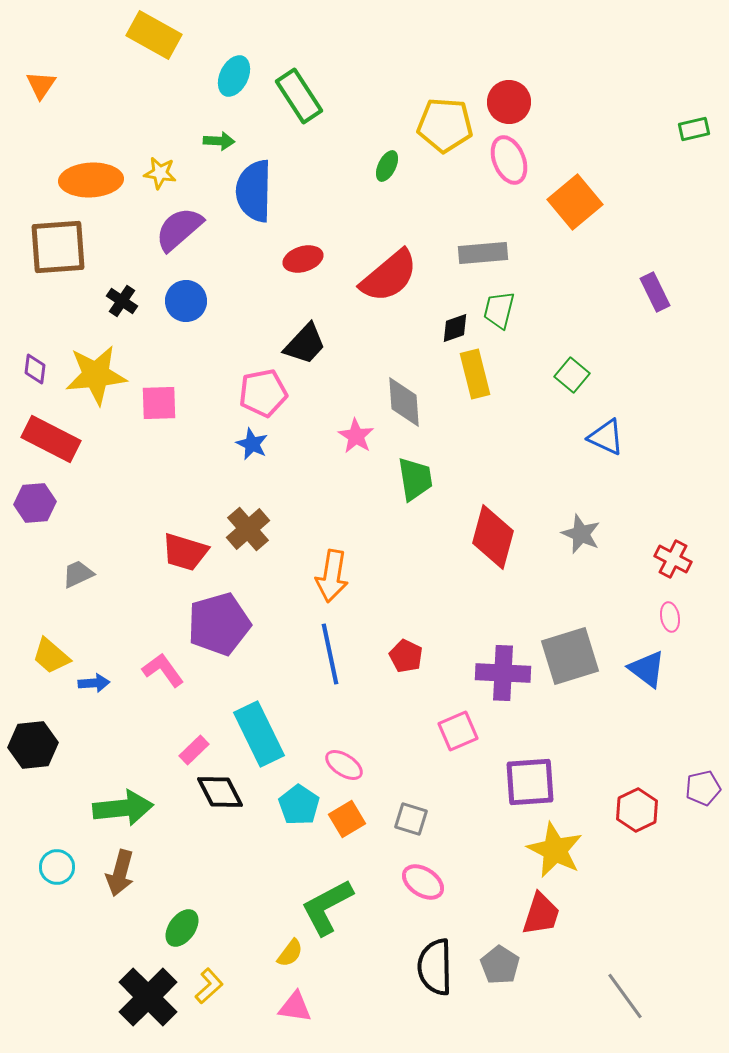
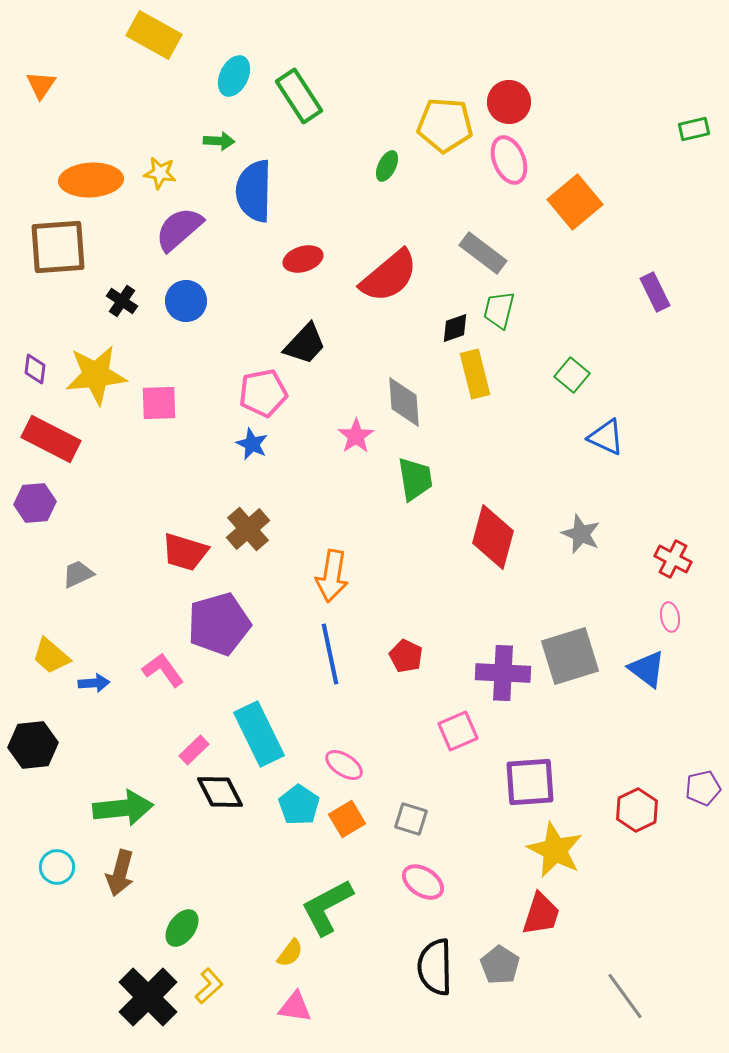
gray rectangle at (483, 253): rotated 42 degrees clockwise
pink star at (356, 436): rotated 6 degrees clockwise
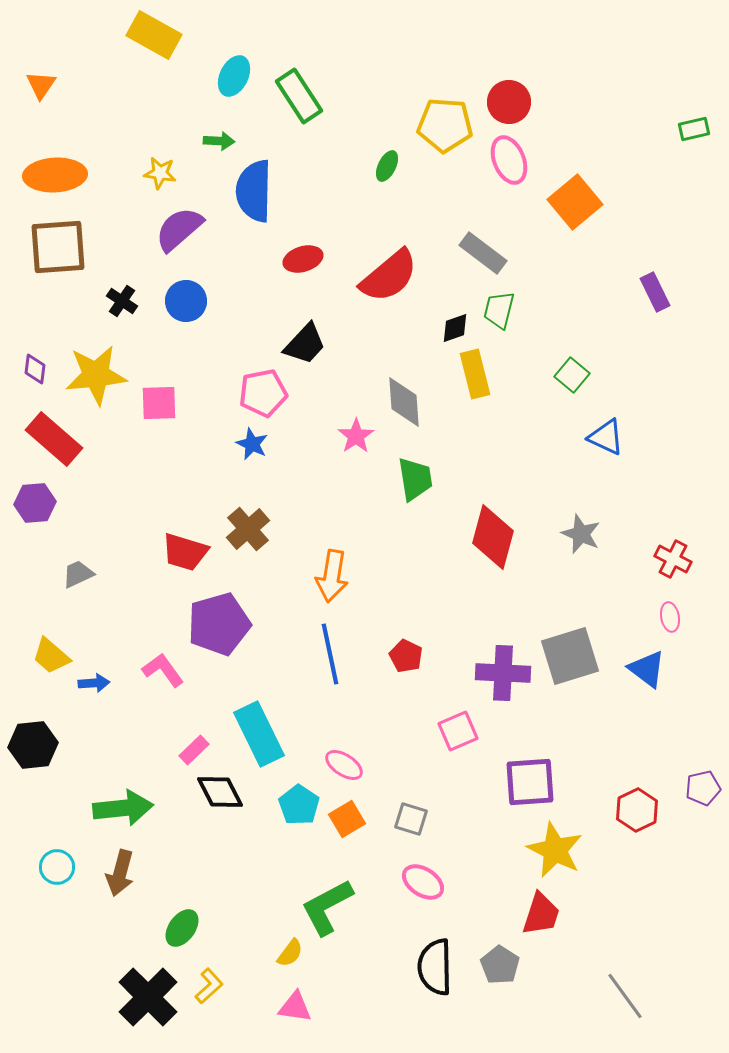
orange ellipse at (91, 180): moved 36 px left, 5 px up
red rectangle at (51, 439): moved 3 px right; rotated 14 degrees clockwise
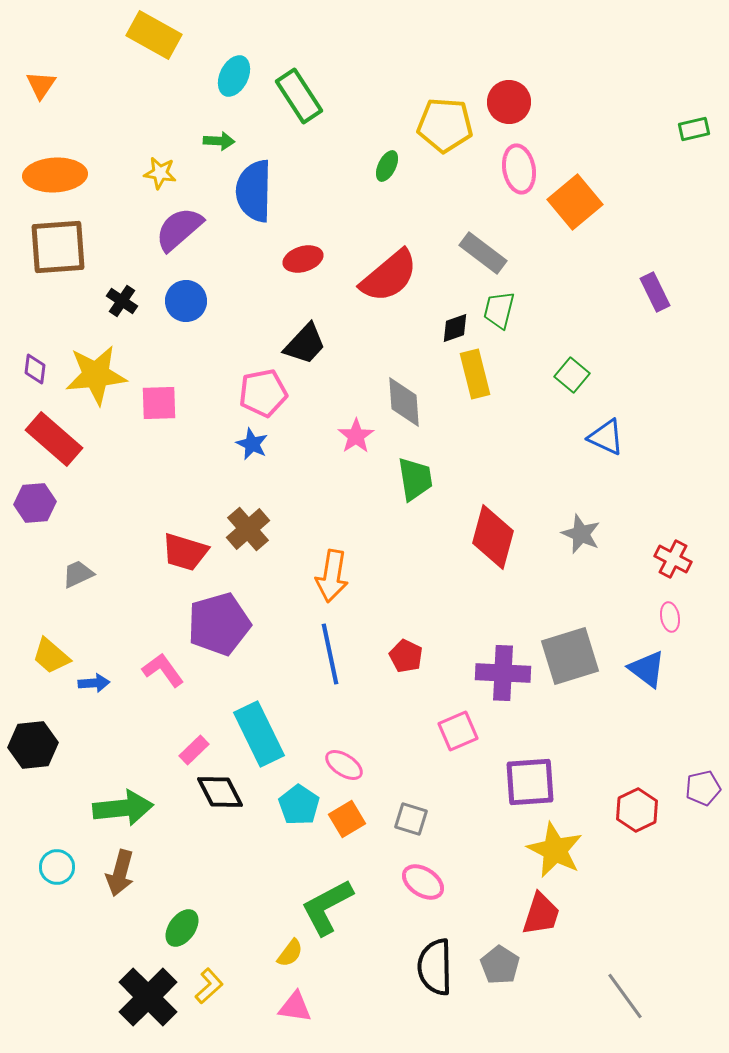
pink ellipse at (509, 160): moved 10 px right, 9 px down; rotated 12 degrees clockwise
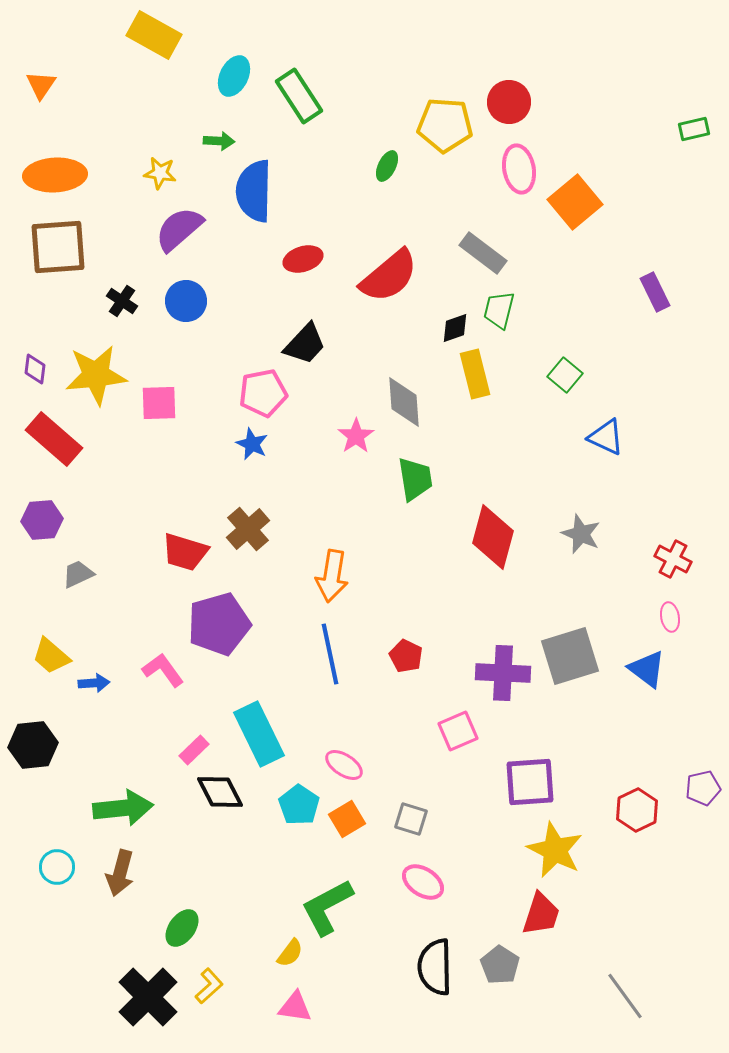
green square at (572, 375): moved 7 px left
purple hexagon at (35, 503): moved 7 px right, 17 px down
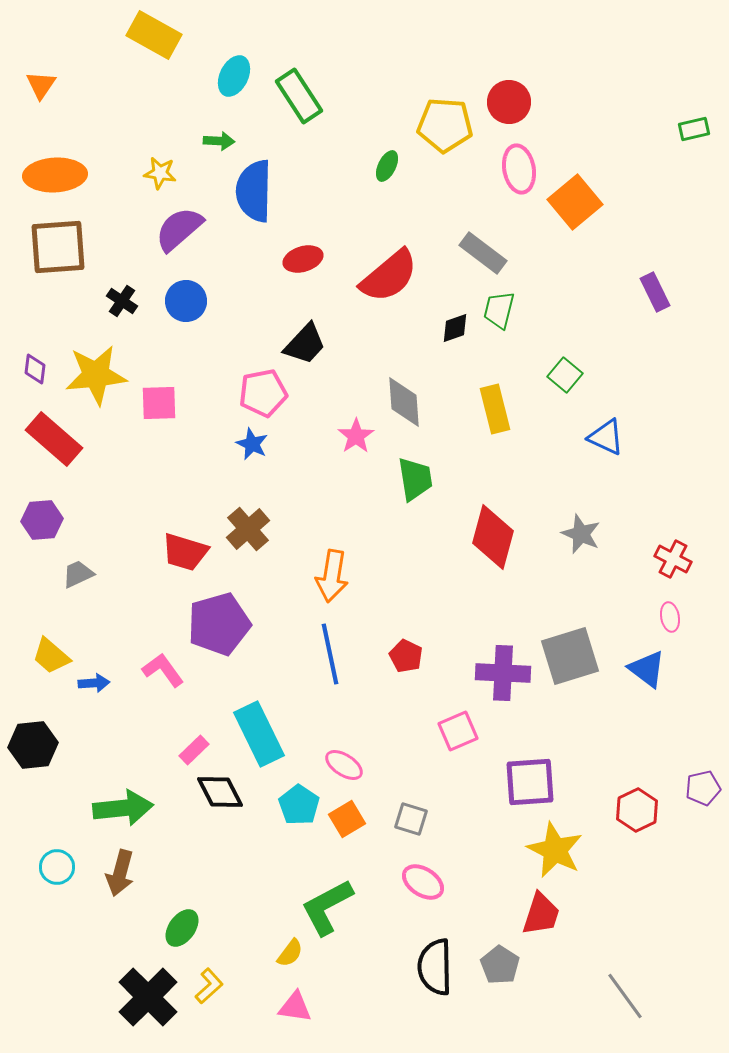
yellow rectangle at (475, 374): moved 20 px right, 35 px down
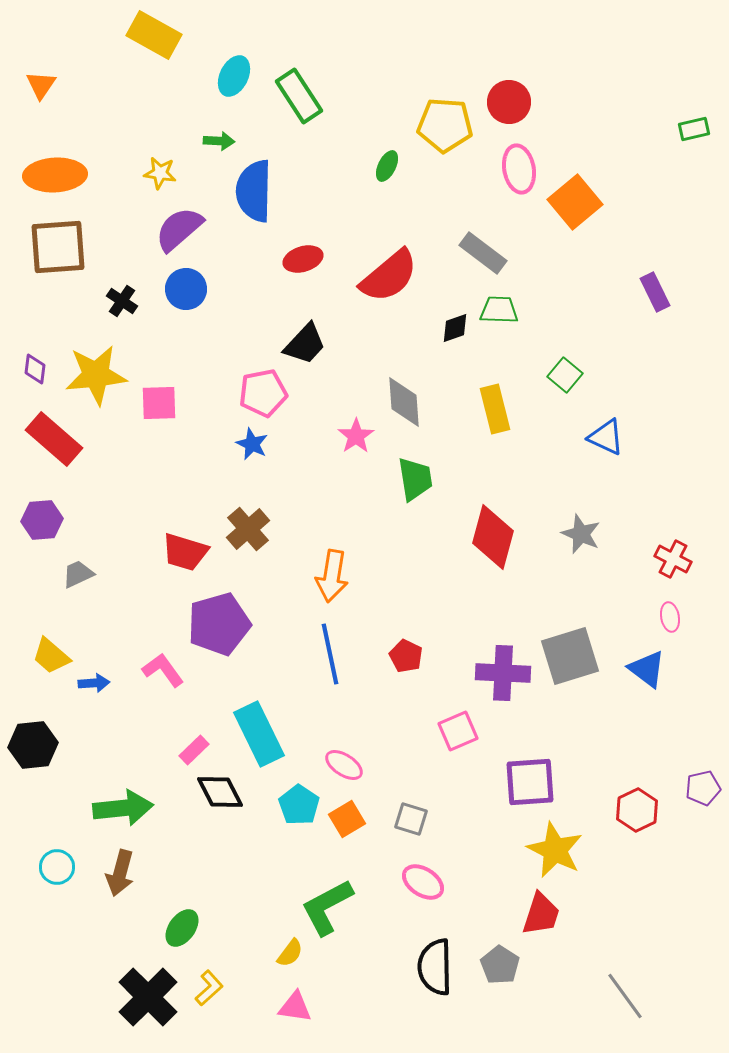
blue circle at (186, 301): moved 12 px up
green trapezoid at (499, 310): rotated 78 degrees clockwise
yellow L-shape at (209, 986): moved 2 px down
